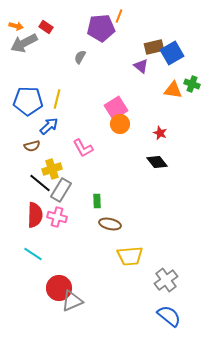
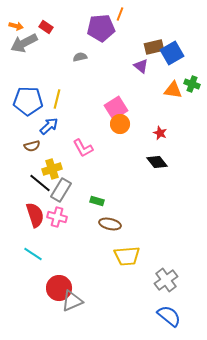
orange line: moved 1 px right, 2 px up
gray semicircle: rotated 48 degrees clockwise
green rectangle: rotated 72 degrees counterclockwise
red semicircle: rotated 20 degrees counterclockwise
yellow trapezoid: moved 3 px left
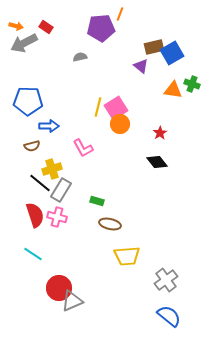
yellow line: moved 41 px right, 8 px down
blue arrow: rotated 42 degrees clockwise
red star: rotated 16 degrees clockwise
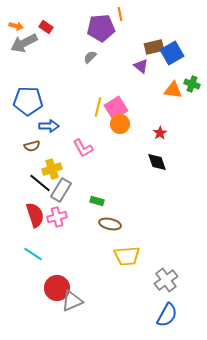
orange line: rotated 32 degrees counterclockwise
gray semicircle: moved 10 px right; rotated 32 degrees counterclockwise
black diamond: rotated 20 degrees clockwise
pink cross: rotated 30 degrees counterclockwise
red circle: moved 2 px left
blue semicircle: moved 2 px left, 1 px up; rotated 80 degrees clockwise
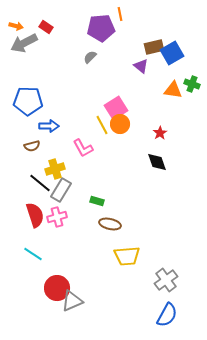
yellow line: moved 4 px right, 18 px down; rotated 42 degrees counterclockwise
yellow cross: moved 3 px right
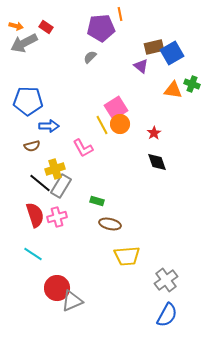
red star: moved 6 px left
gray rectangle: moved 4 px up
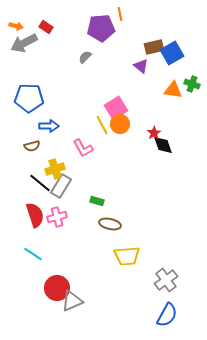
gray semicircle: moved 5 px left
blue pentagon: moved 1 px right, 3 px up
black diamond: moved 6 px right, 17 px up
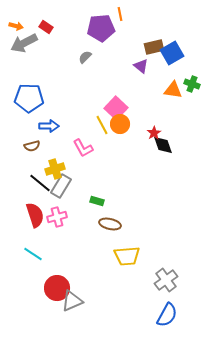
pink square: rotated 15 degrees counterclockwise
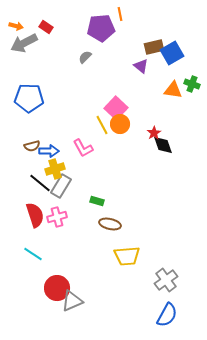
blue arrow: moved 25 px down
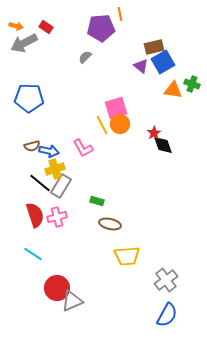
blue square: moved 9 px left, 9 px down
pink square: rotated 30 degrees clockwise
blue arrow: rotated 12 degrees clockwise
